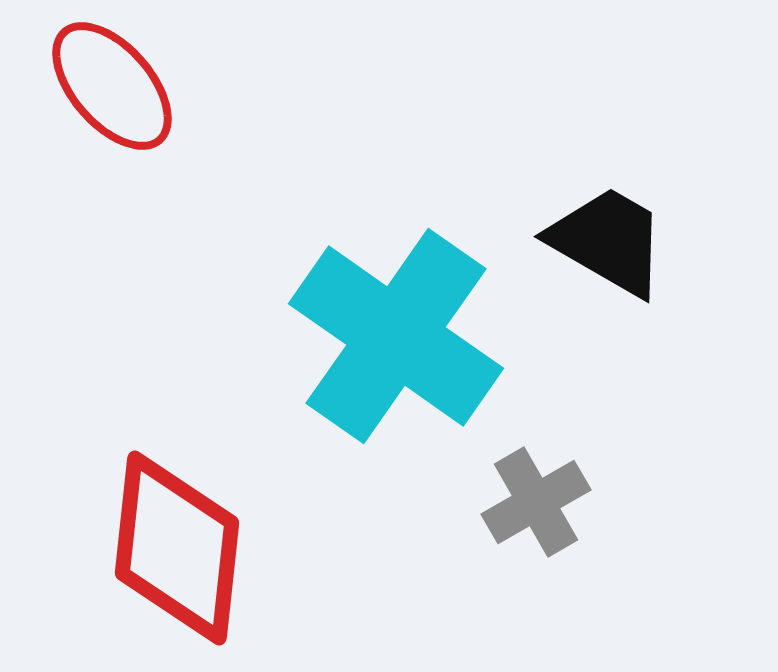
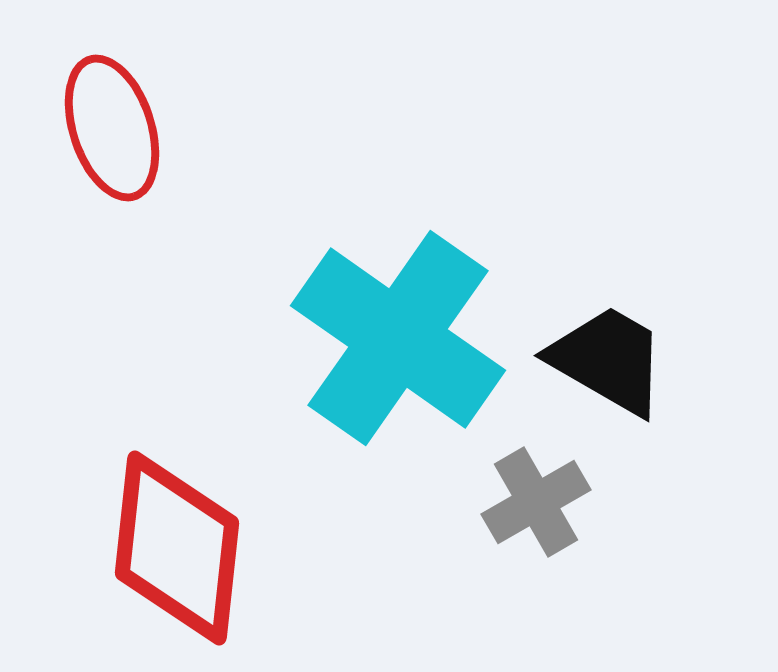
red ellipse: moved 42 px down; rotated 23 degrees clockwise
black trapezoid: moved 119 px down
cyan cross: moved 2 px right, 2 px down
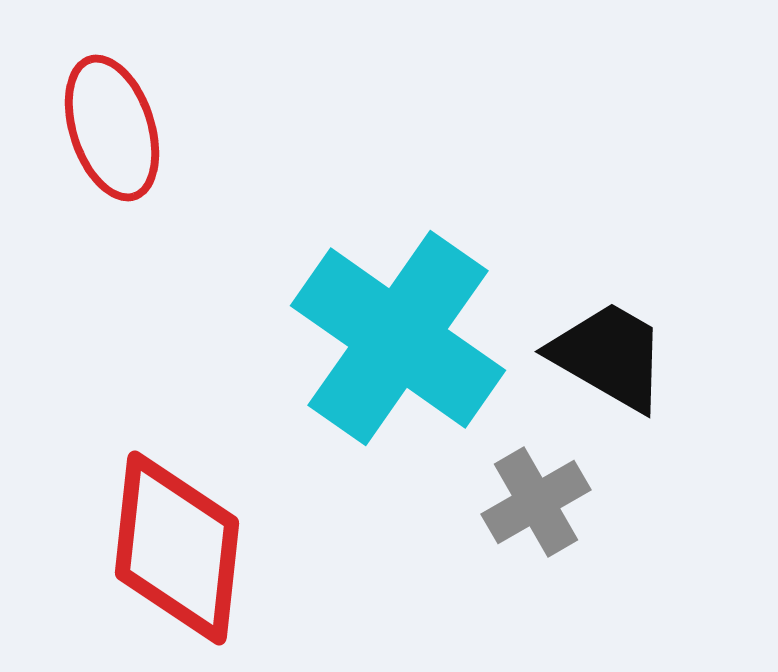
black trapezoid: moved 1 px right, 4 px up
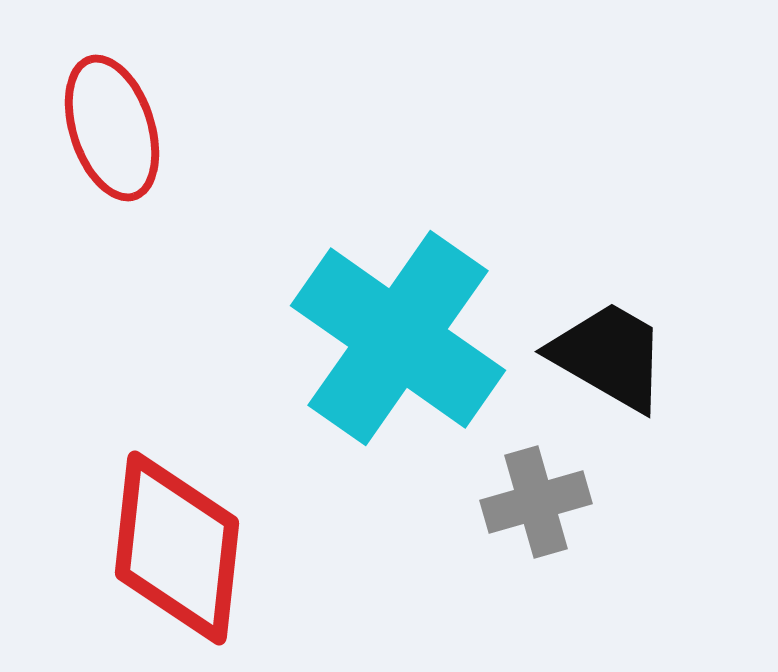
gray cross: rotated 14 degrees clockwise
